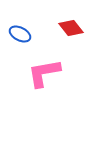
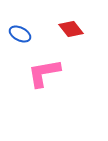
red diamond: moved 1 px down
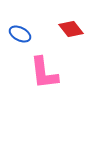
pink L-shape: rotated 87 degrees counterclockwise
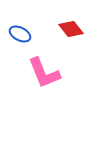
pink L-shape: rotated 15 degrees counterclockwise
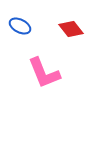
blue ellipse: moved 8 px up
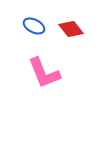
blue ellipse: moved 14 px right
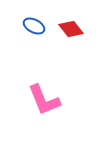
pink L-shape: moved 27 px down
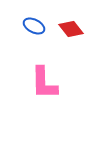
pink L-shape: moved 17 px up; rotated 21 degrees clockwise
